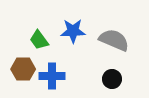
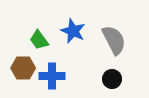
blue star: rotated 25 degrees clockwise
gray semicircle: rotated 40 degrees clockwise
brown hexagon: moved 1 px up
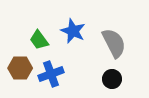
gray semicircle: moved 3 px down
brown hexagon: moved 3 px left
blue cross: moved 1 px left, 2 px up; rotated 20 degrees counterclockwise
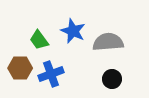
gray semicircle: moved 6 px left, 1 px up; rotated 68 degrees counterclockwise
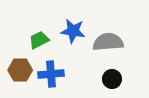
blue star: rotated 15 degrees counterclockwise
green trapezoid: rotated 100 degrees clockwise
brown hexagon: moved 2 px down
blue cross: rotated 15 degrees clockwise
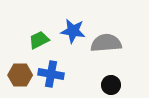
gray semicircle: moved 2 px left, 1 px down
brown hexagon: moved 5 px down
blue cross: rotated 15 degrees clockwise
black circle: moved 1 px left, 6 px down
